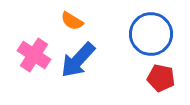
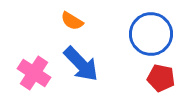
pink cross: moved 18 px down
blue arrow: moved 3 px right, 4 px down; rotated 87 degrees counterclockwise
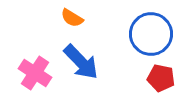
orange semicircle: moved 3 px up
blue arrow: moved 2 px up
pink cross: moved 1 px right
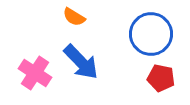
orange semicircle: moved 2 px right, 1 px up
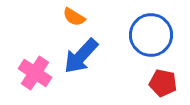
blue circle: moved 1 px down
blue arrow: moved 6 px up; rotated 87 degrees clockwise
red pentagon: moved 2 px right, 5 px down
